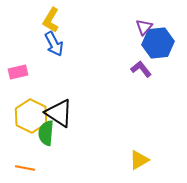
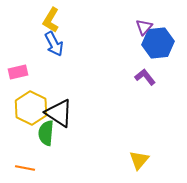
purple L-shape: moved 4 px right, 8 px down
yellow hexagon: moved 8 px up
yellow triangle: rotated 20 degrees counterclockwise
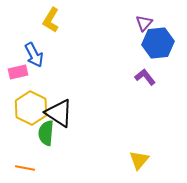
purple triangle: moved 4 px up
blue arrow: moved 20 px left, 11 px down
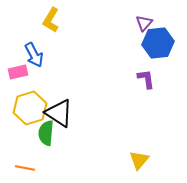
purple L-shape: moved 1 px right, 2 px down; rotated 30 degrees clockwise
yellow hexagon: moved 1 px left; rotated 16 degrees clockwise
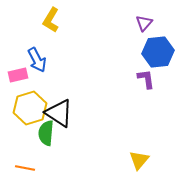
blue hexagon: moved 9 px down
blue arrow: moved 3 px right, 5 px down
pink rectangle: moved 3 px down
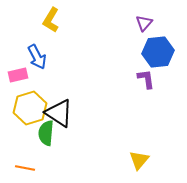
blue arrow: moved 3 px up
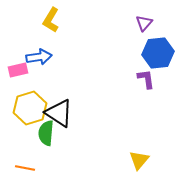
blue hexagon: moved 1 px down
blue arrow: moved 2 px right; rotated 70 degrees counterclockwise
pink rectangle: moved 5 px up
